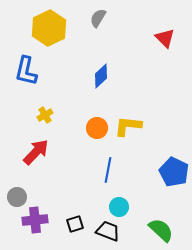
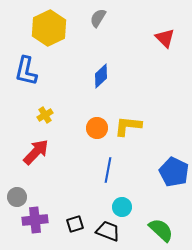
cyan circle: moved 3 px right
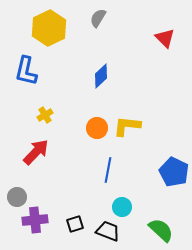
yellow L-shape: moved 1 px left
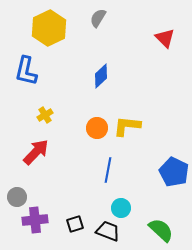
cyan circle: moved 1 px left, 1 px down
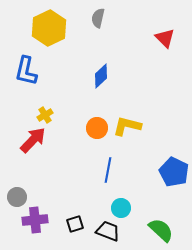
gray semicircle: rotated 18 degrees counterclockwise
yellow L-shape: rotated 8 degrees clockwise
red arrow: moved 3 px left, 12 px up
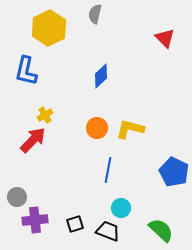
gray semicircle: moved 3 px left, 4 px up
yellow L-shape: moved 3 px right, 3 px down
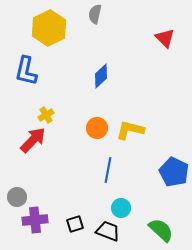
yellow cross: moved 1 px right
yellow L-shape: moved 1 px down
